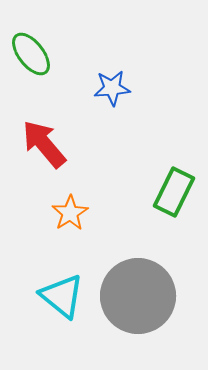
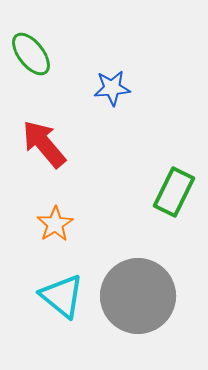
orange star: moved 15 px left, 11 px down
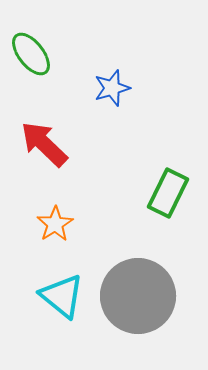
blue star: rotated 12 degrees counterclockwise
red arrow: rotated 6 degrees counterclockwise
green rectangle: moved 6 px left, 1 px down
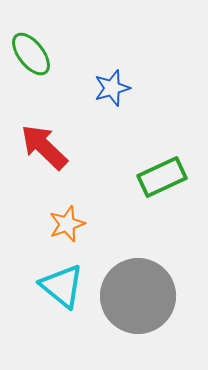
red arrow: moved 3 px down
green rectangle: moved 6 px left, 16 px up; rotated 39 degrees clockwise
orange star: moved 12 px right; rotated 12 degrees clockwise
cyan triangle: moved 10 px up
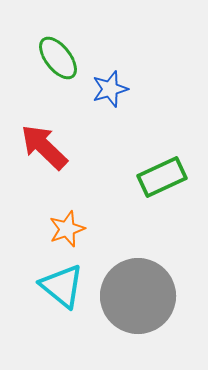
green ellipse: moved 27 px right, 4 px down
blue star: moved 2 px left, 1 px down
orange star: moved 5 px down
